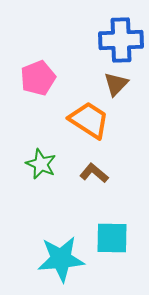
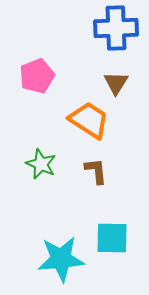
blue cross: moved 5 px left, 12 px up
pink pentagon: moved 1 px left, 2 px up
brown triangle: moved 1 px up; rotated 12 degrees counterclockwise
brown L-shape: moved 2 px right, 2 px up; rotated 44 degrees clockwise
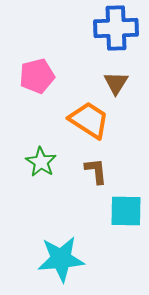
pink pentagon: rotated 8 degrees clockwise
green star: moved 2 px up; rotated 8 degrees clockwise
cyan square: moved 14 px right, 27 px up
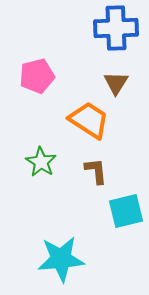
cyan square: rotated 15 degrees counterclockwise
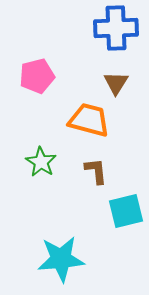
orange trapezoid: rotated 18 degrees counterclockwise
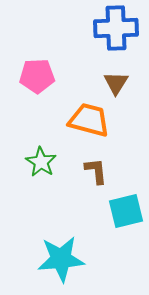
pink pentagon: rotated 12 degrees clockwise
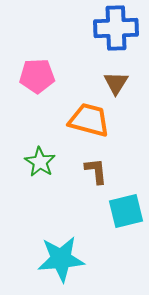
green star: moved 1 px left
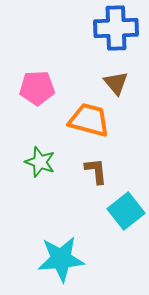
pink pentagon: moved 12 px down
brown triangle: rotated 12 degrees counterclockwise
green star: rotated 12 degrees counterclockwise
cyan square: rotated 24 degrees counterclockwise
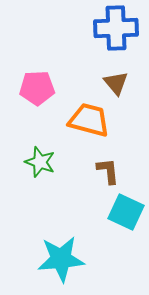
brown L-shape: moved 12 px right
cyan square: moved 1 px down; rotated 27 degrees counterclockwise
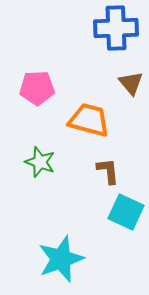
brown triangle: moved 15 px right
cyan star: rotated 15 degrees counterclockwise
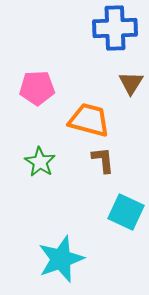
blue cross: moved 1 px left
brown triangle: rotated 12 degrees clockwise
green star: rotated 12 degrees clockwise
brown L-shape: moved 5 px left, 11 px up
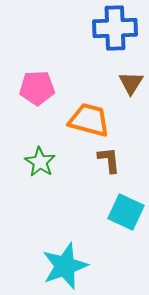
brown L-shape: moved 6 px right
cyan star: moved 4 px right, 7 px down
